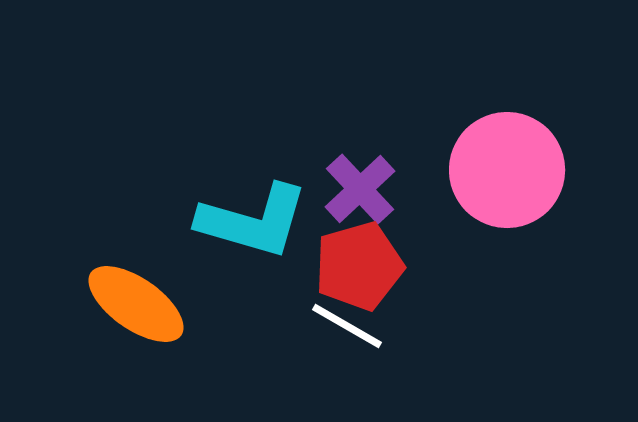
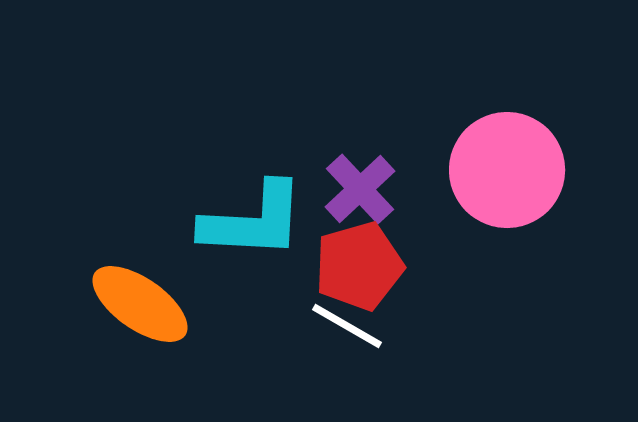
cyan L-shape: rotated 13 degrees counterclockwise
orange ellipse: moved 4 px right
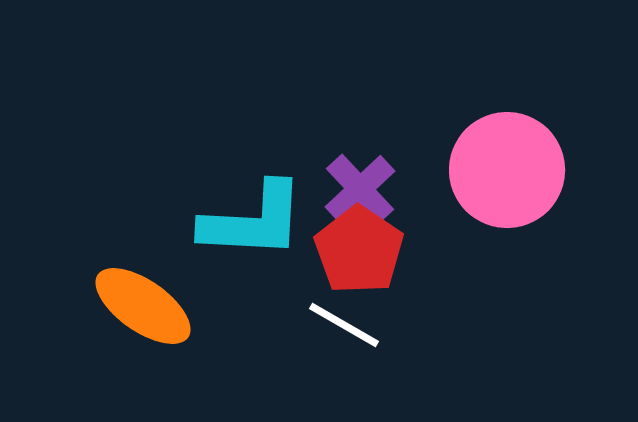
red pentagon: moved 16 px up; rotated 22 degrees counterclockwise
orange ellipse: moved 3 px right, 2 px down
white line: moved 3 px left, 1 px up
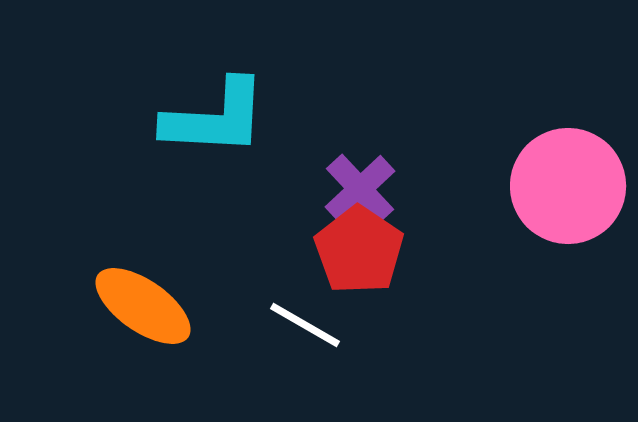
pink circle: moved 61 px right, 16 px down
cyan L-shape: moved 38 px left, 103 px up
white line: moved 39 px left
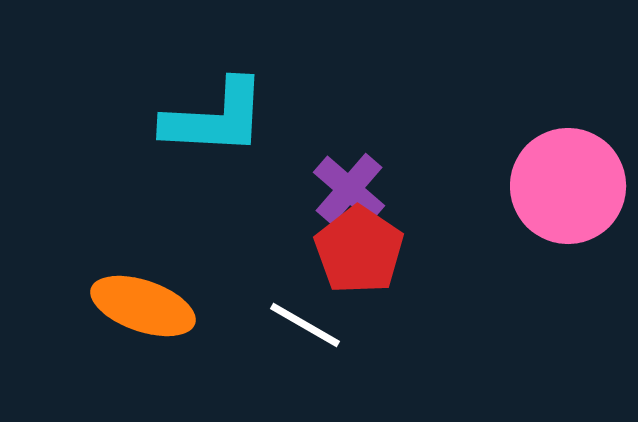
purple cross: moved 11 px left; rotated 6 degrees counterclockwise
orange ellipse: rotated 16 degrees counterclockwise
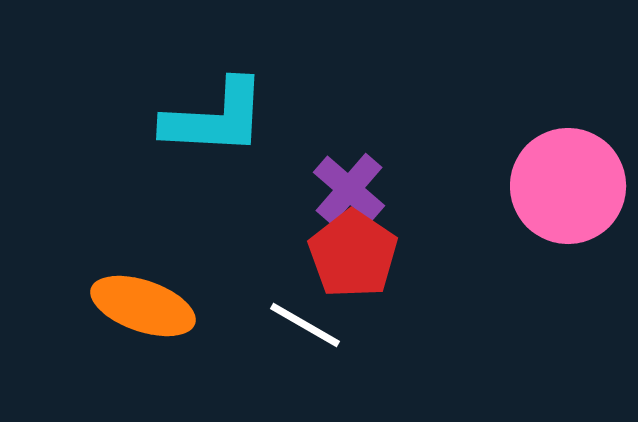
red pentagon: moved 6 px left, 4 px down
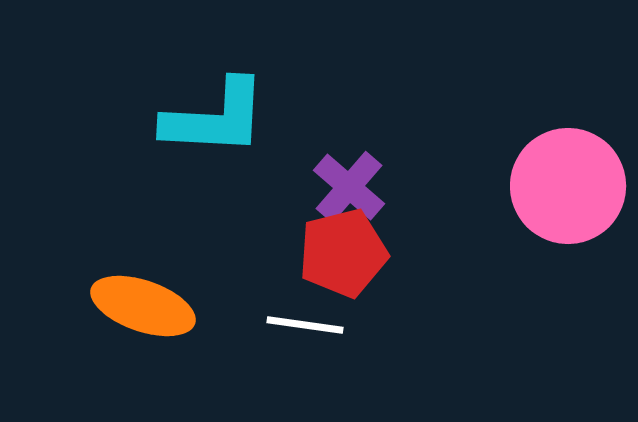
purple cross: moved 2 px up
red pentagon: moved 10 px left, 1 px up; rotated 24 degrees clockwise
white line: rotated 22 degrees counterclockwise
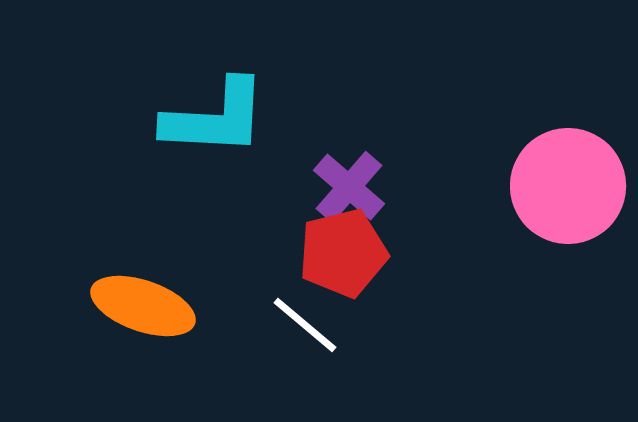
white line: rotated 32 degrees clockwise
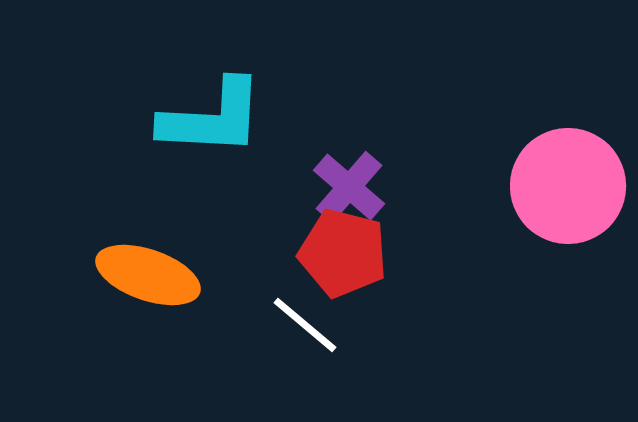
cyan L-shape: moved 3 px left
red pentagon: rotated 28 degrees clockwise
orange ellipse: moved 5 px right, 31 px up
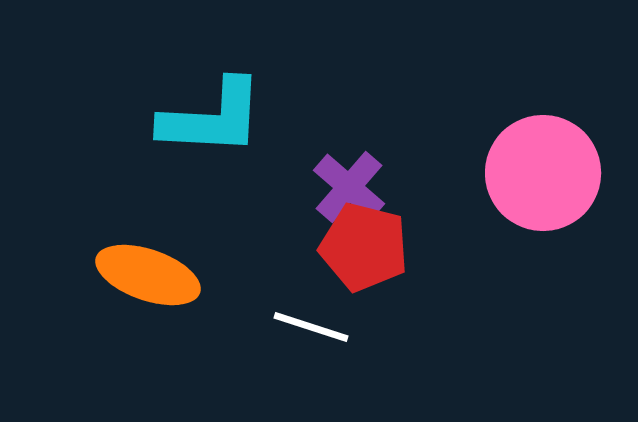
pink circle: moved 25 px left, 13 px up
red pentagon: moved 21 px right, 6 px up
white line: moved 6 px right, 2 px down; rotated 22 degrees counterclockwise
